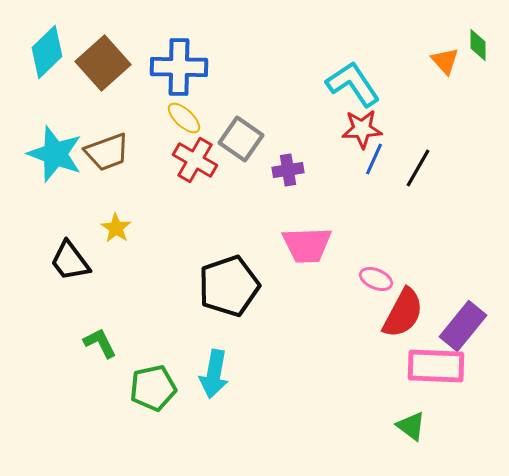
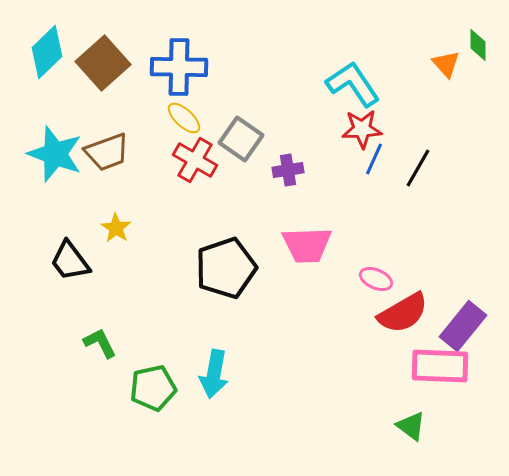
orange triangle: moved 1 px right, 3 px down
black pentagon: moved 3 px left, 18 px up
red semicircle: rotated 32 degrees clockwise
pink rectangle: moved 4 px right
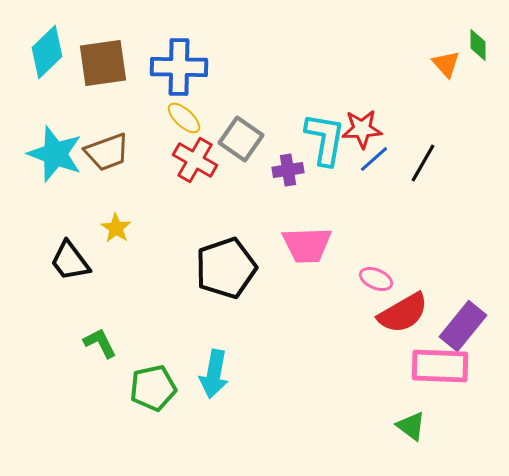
brown square: rotated 34 degrees clockwise
cyan L-shape: moved 28 px left, 55 px down; rotated 44 degrees clockwise
blue line: rotated 24 degrees clockwise
black line: moved 5 px right, 5 px up
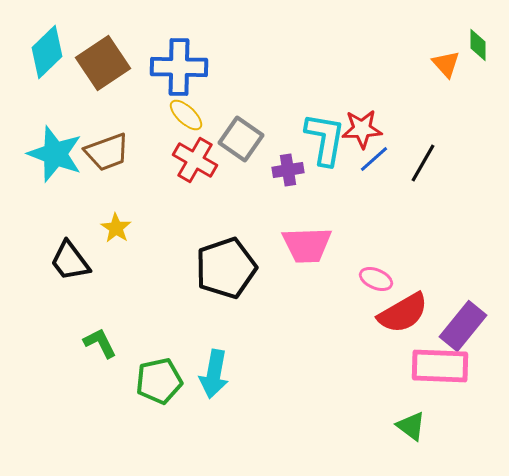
brown square: rotated 26 degrees counterclockwise
yellow ellipse: moved 2 px right, 3 px up
green pentagon: moved 6 px right, 7 px up
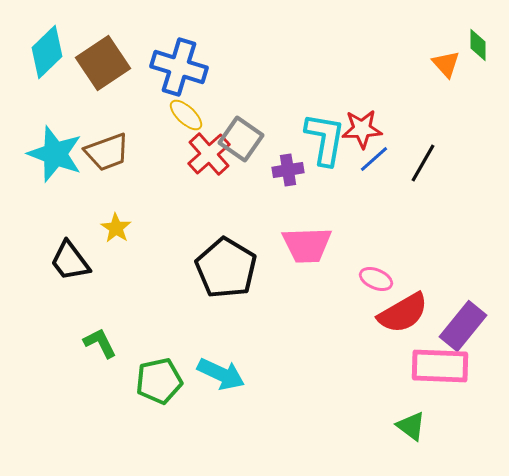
blue cross: rotated 16 degrees clockwise
red cross: moved 14 px right, 6 px up; rotated 18 degrees clockwise
black pentagon: rotated 22 degrees counterclockwise
cyan arrow: moved 7 px right; rotated 75 degrees counterclockwise
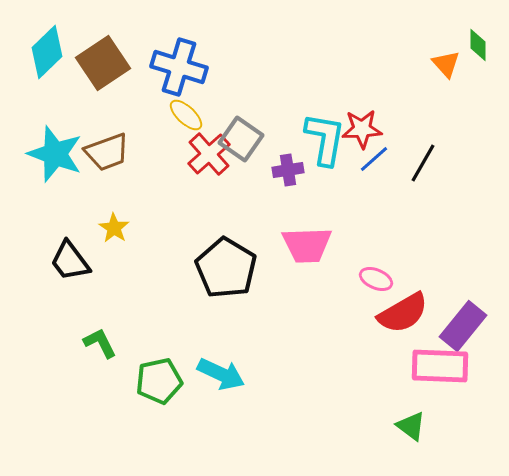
yellow star: moved 2 px left
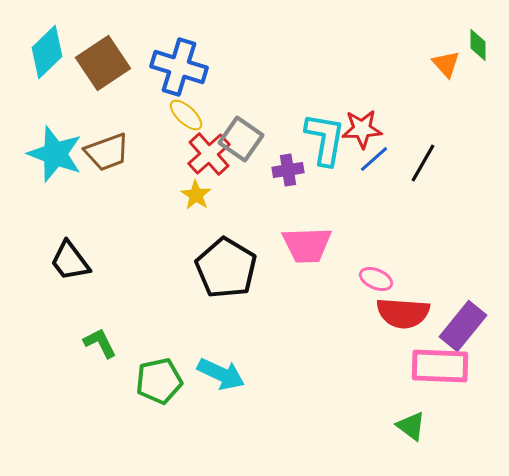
yellow star: moved 82 px right, 33 px up
red semicircle: rotated 34 degrees clockwise
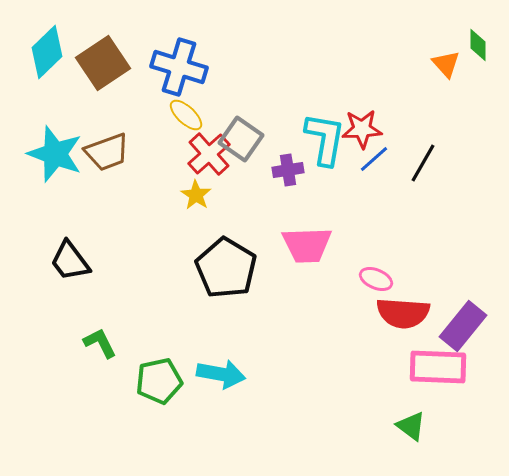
pink rectangle: moved 2 px left, 1 px down
cyan arrow: rotated 15 degrees counterclockwise
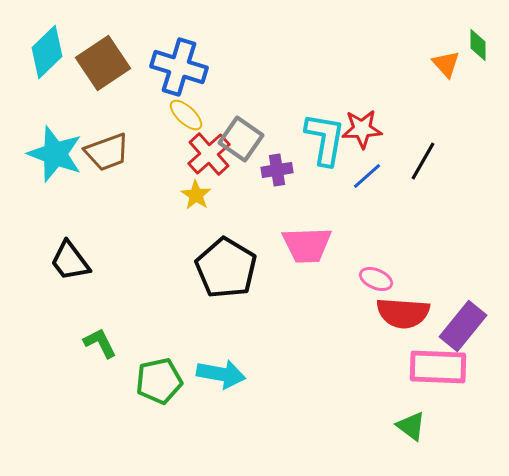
blue line: moved 7 px left, 17 px down
black line: moved 2 px up
purple cross: moved 11 px left
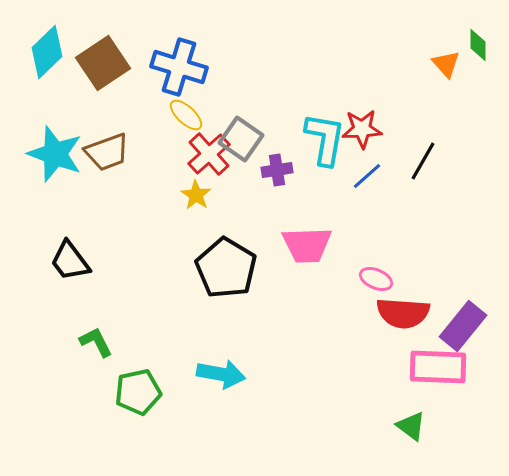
green L-shape: moved 4 px left, 1 px up
green pentagon: moved 21 px left, 11 px down
